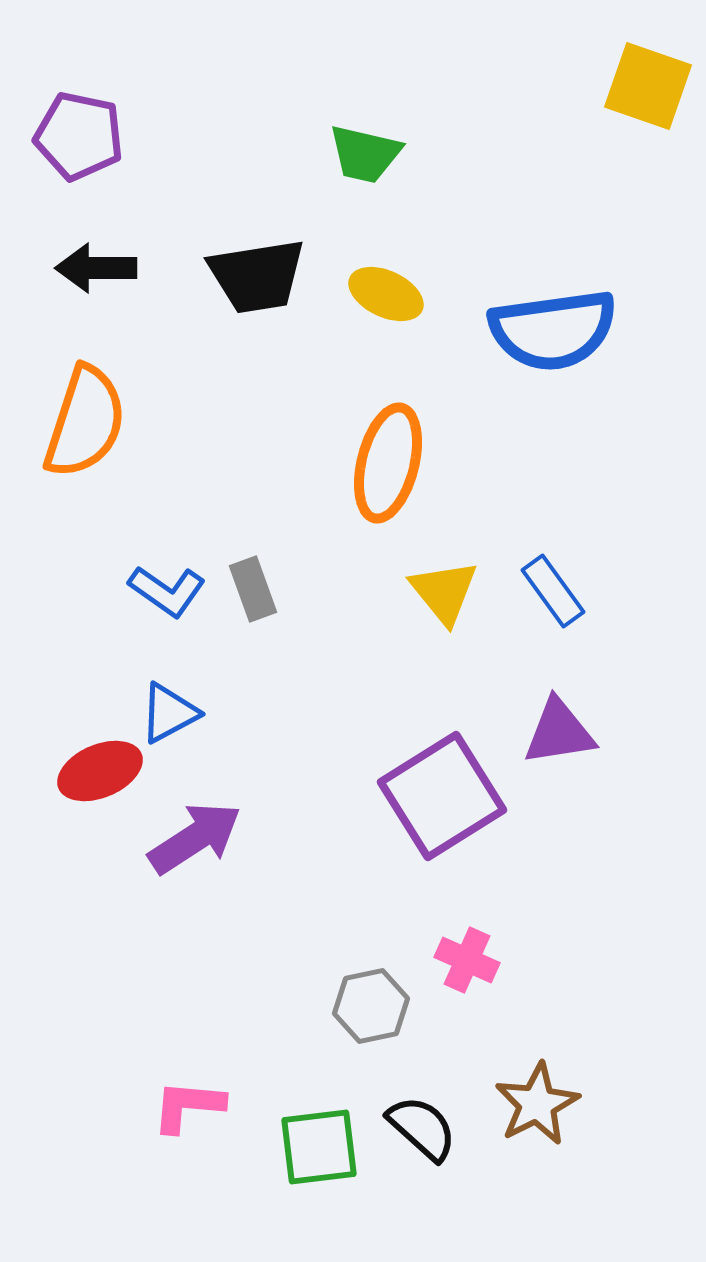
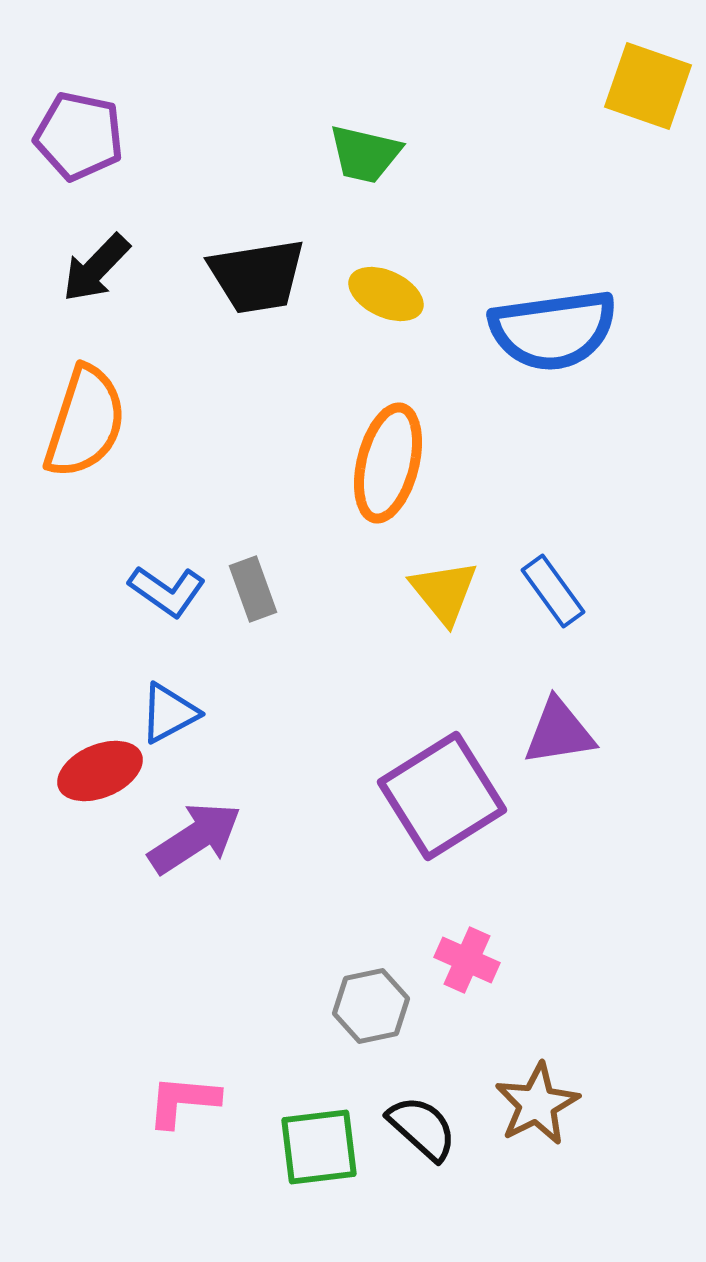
black arrow: rotated 46 degrees counterclockwise
pink L-shape: moved 5 px left, 5 px up
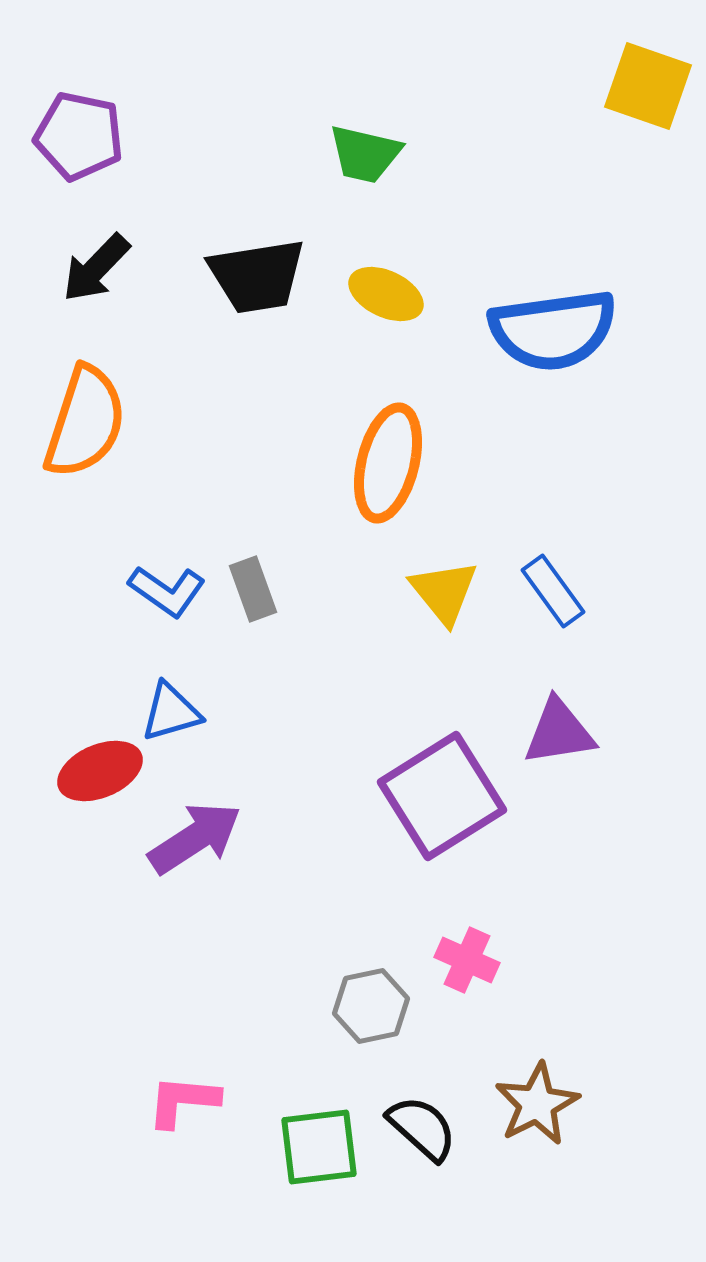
blue triangle: moved 2 px right, 1 px up; rotated 12 degrees clockwise
